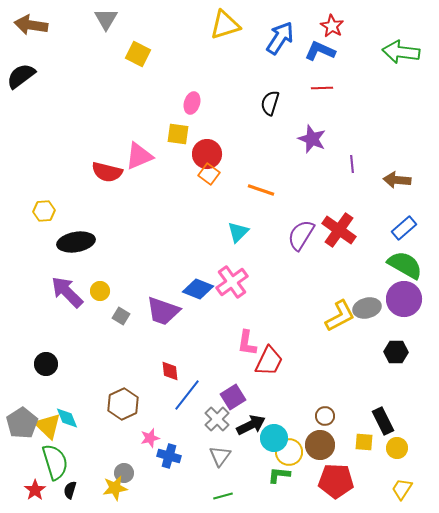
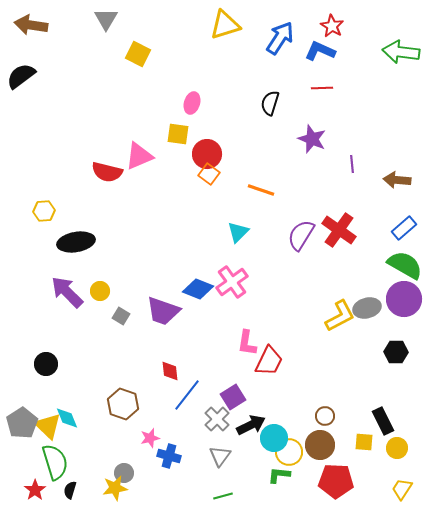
brown hexagon at (123, 404): rotated 16 degrees counterclockwise
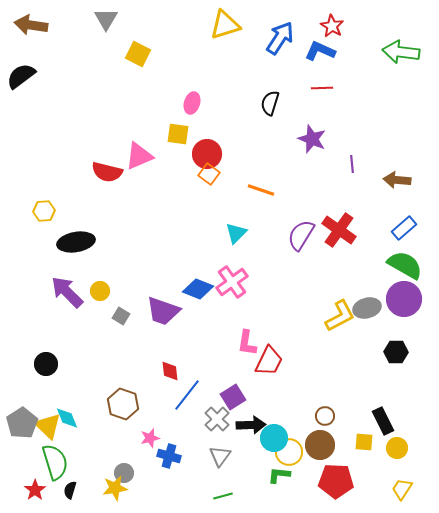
cyan triangle at (238, 232): moved 2 px left, 1 px down
black arrow at (251, 425): rotated 24 degrees clockwise
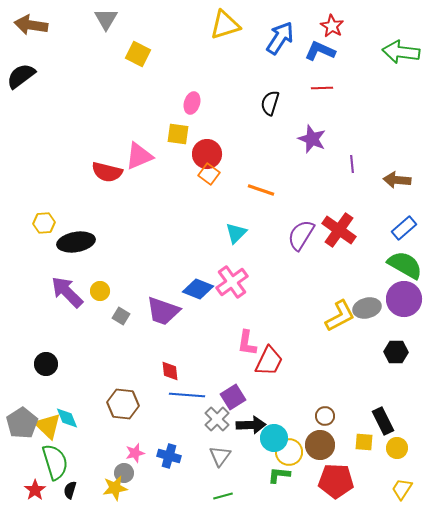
yellow hexagon at (44, 211): moved 12 px down
blue line at (187, 395): rotated 56 degrees clockwise
brown hexagon at (123, 404): rotated 12 degrees counterclockwise
pink star at (150, 438): moved 15 px left, 15 px down
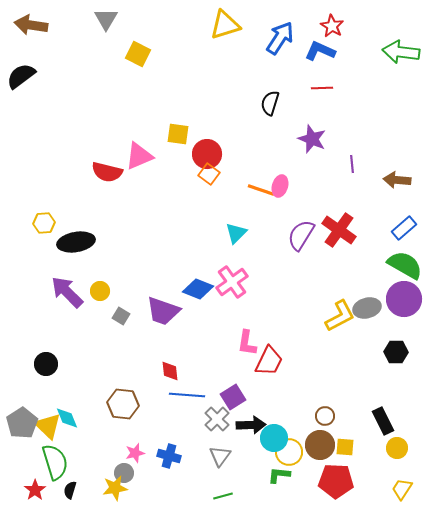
pink ellipse at (192, 103): moved 88 px right, 83 px down
yellow square at (364, 442): moved 19 px left, 5 px down
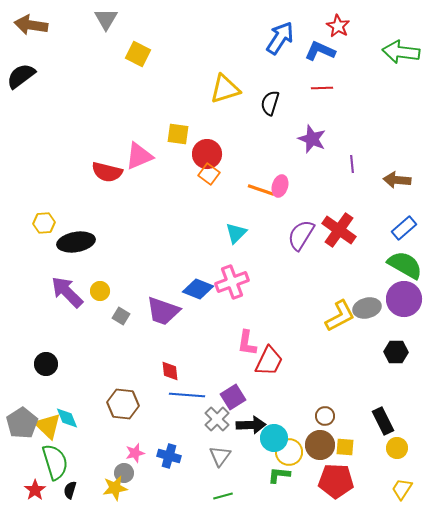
yellow triangle at (225, 25): moved 64 px down
red star at (332, 26): moved 6 px right
pink cross at (232, 282): rotated 16 degrees clockwise
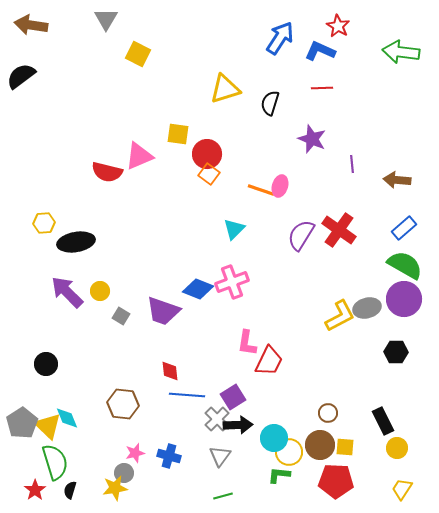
cyan triangle at (236, 233): moved 2 px left, 4 px up
brown circle at (325, 416): moved 3 px right, 3 px up
black arrow at (251, 425): moved 13 px left
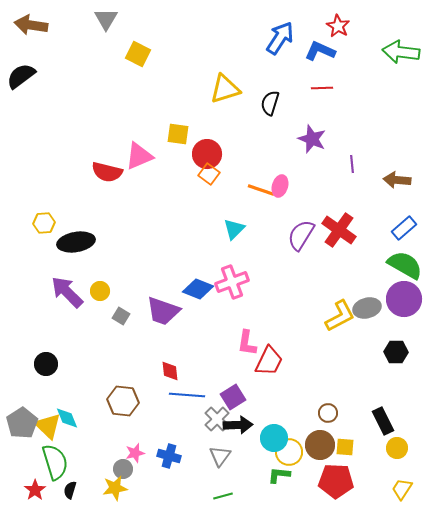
brown hexagon at (123, 404): moved 3 px up
gray circle at (124, 473): moved 1 px left, 4 px up
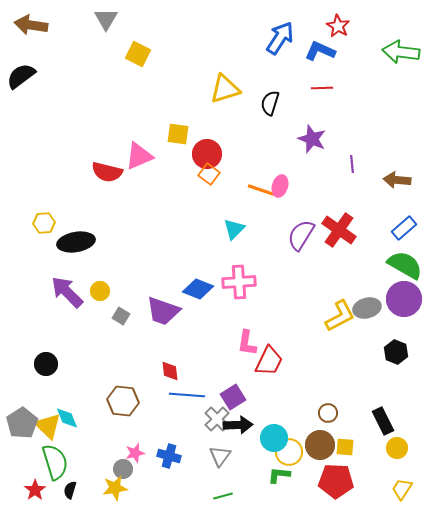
pink cross at (232, 282): moved 7 px right; rotated 16 degrees clockwise
black hexagon at (396, 352): rotated 20 degrees clockwise
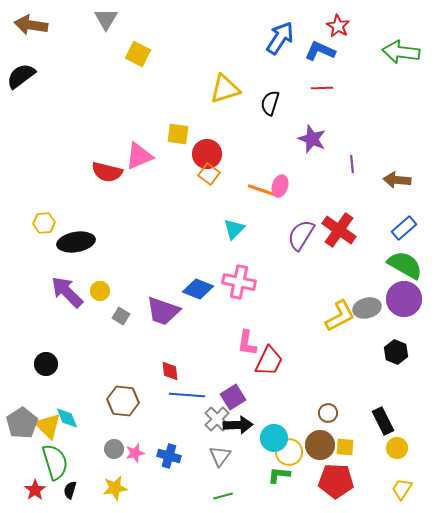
pink cross at (239, 282): rotated 16 degrees clockwise
gray circle at (123, 469): moved 9 px left, 20 px up
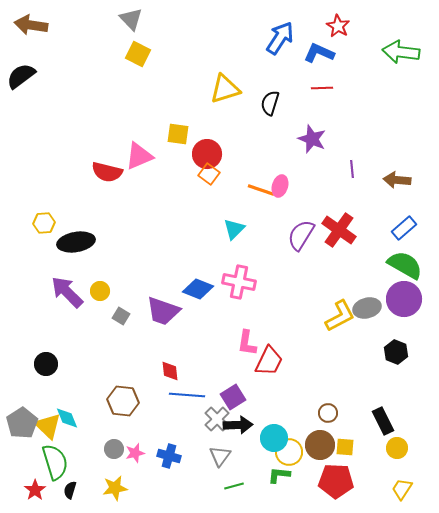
gray triangle at (106, 19): moved 25 px right; rotated 15 degrees counterclockwise
blue L-shape at (320, 51): moved 1 px left, 2 px down
purple line at (352, 164): moved 5 px down
green line at (223, 496): moved 11 px right, 10 px up
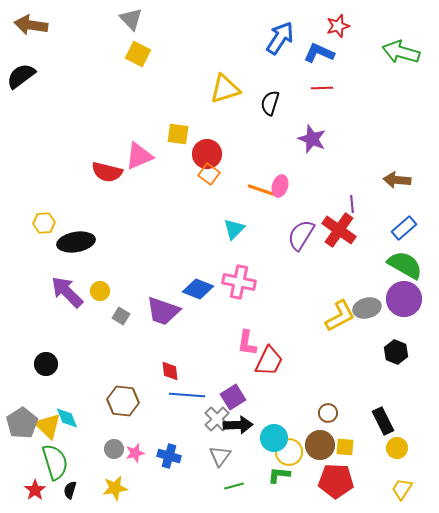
red star at (338, 26): rotated 25 degrees clockwise
green arrow at (401, 52): rotated 9 degrees clockwise
purple line at (352, 169): moved 35 px down
